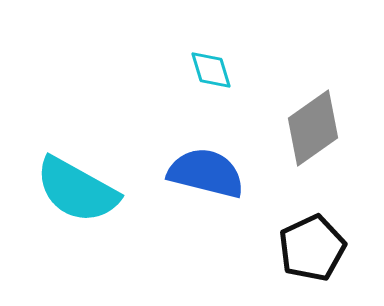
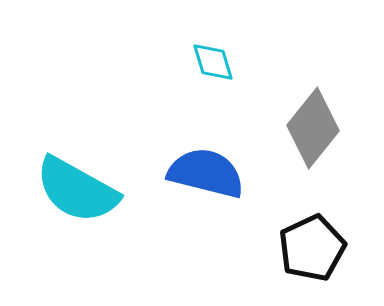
cyan diamond: moved 2 px right, 8 px up
gray diamond: rotated 16 degrees counterclockwise
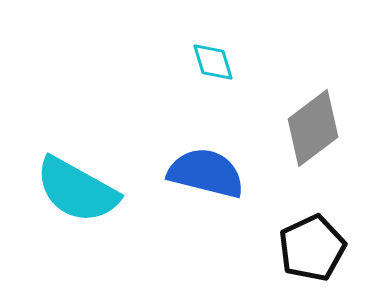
gray diamond: rotated 14 degrees clockwise
